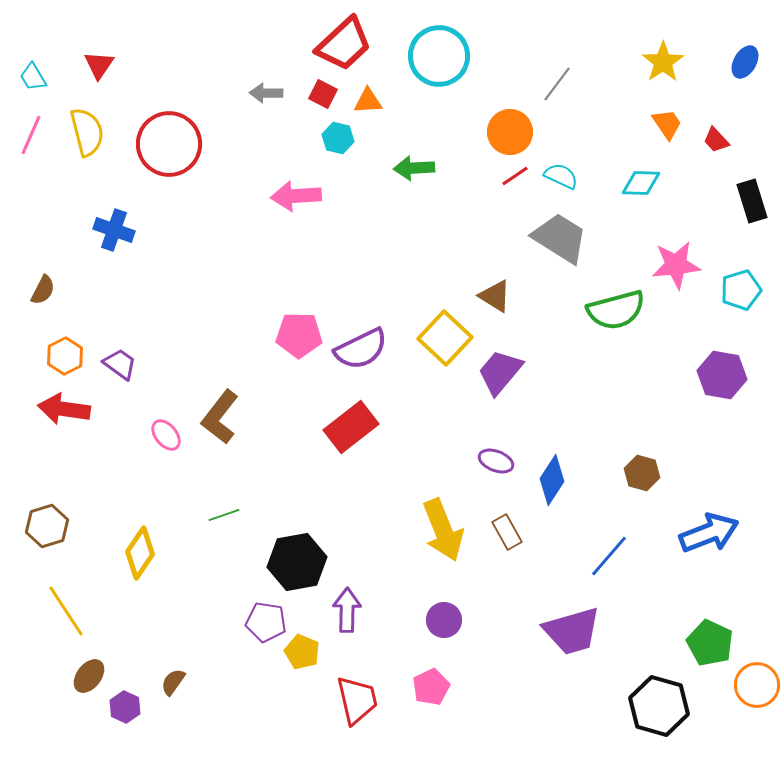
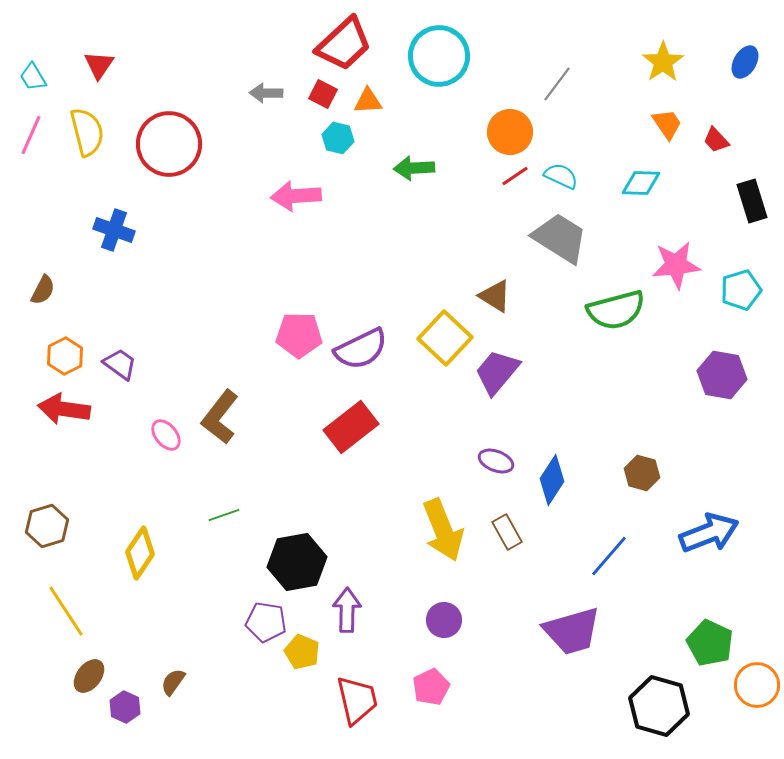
purple trapezoid at (500, 372): moved 3 px left
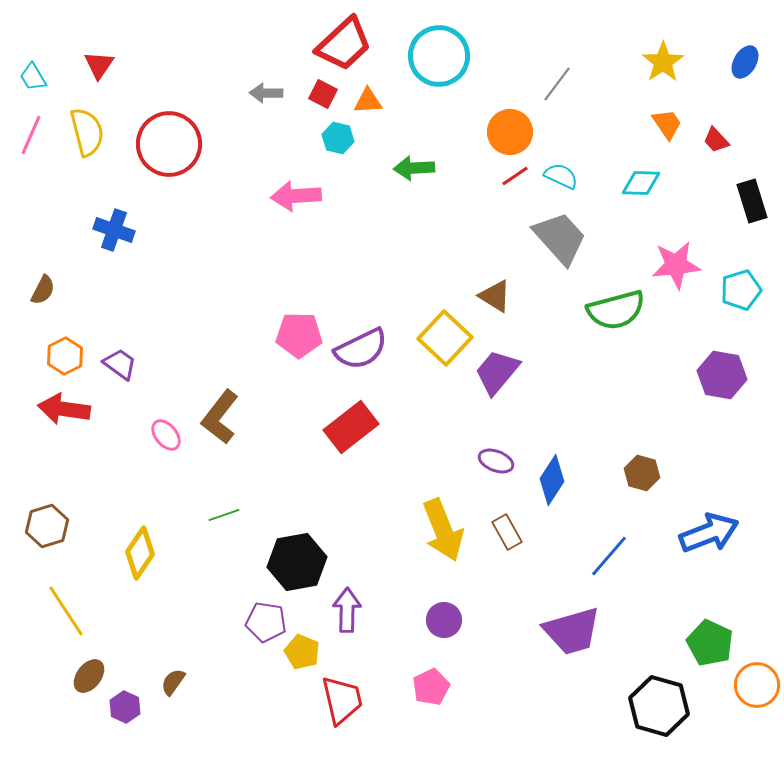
gray trapezoid at (560, 238): rotated 16 degrees clockwise
red trapezoid at (357, 700): moved 15 px left
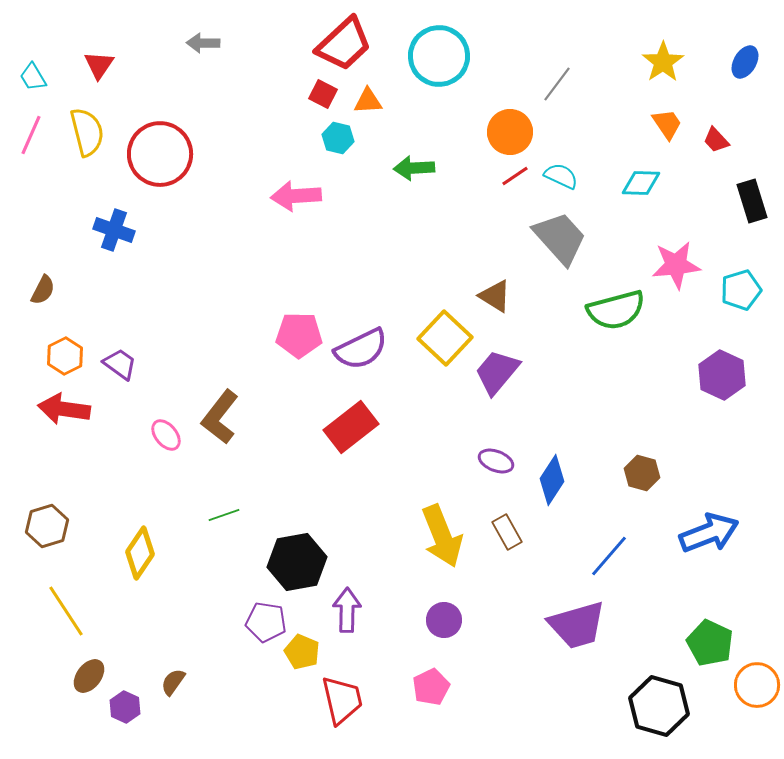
gray arrow at (266, 93): moved 63 px left, 50 px up
red circle at (169, 144): moved 9 px left, 10 px down
purple hexagon at (722, 375): rotated 15 degrees clockwise
yellow arrow at (443, 530): moved 1 px left, 6 px down
purple trapezoid at (572, 631): moved 5 px right, 6 px up
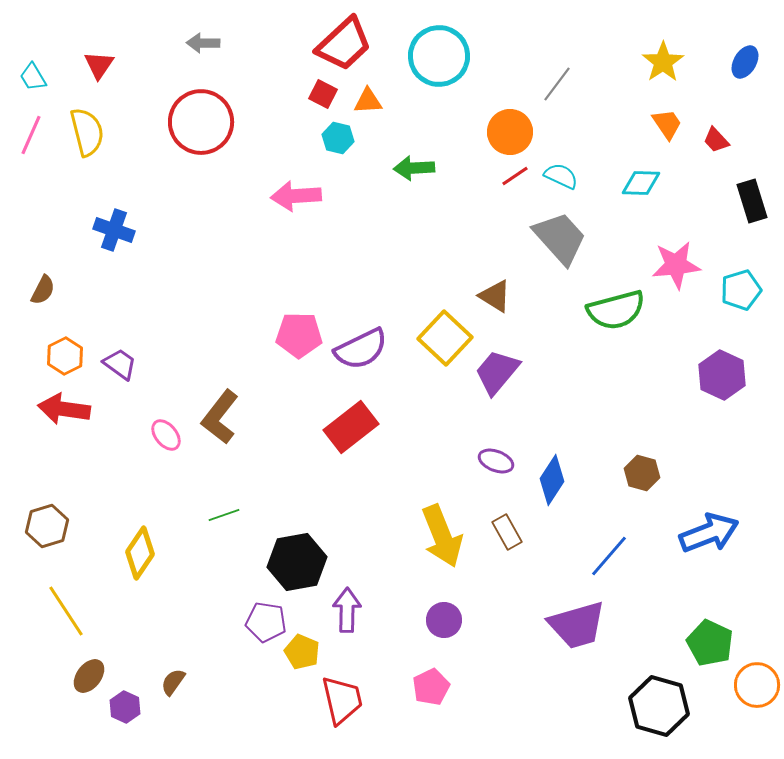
red circle at (160, 154): moved 41 px right, 32 px up
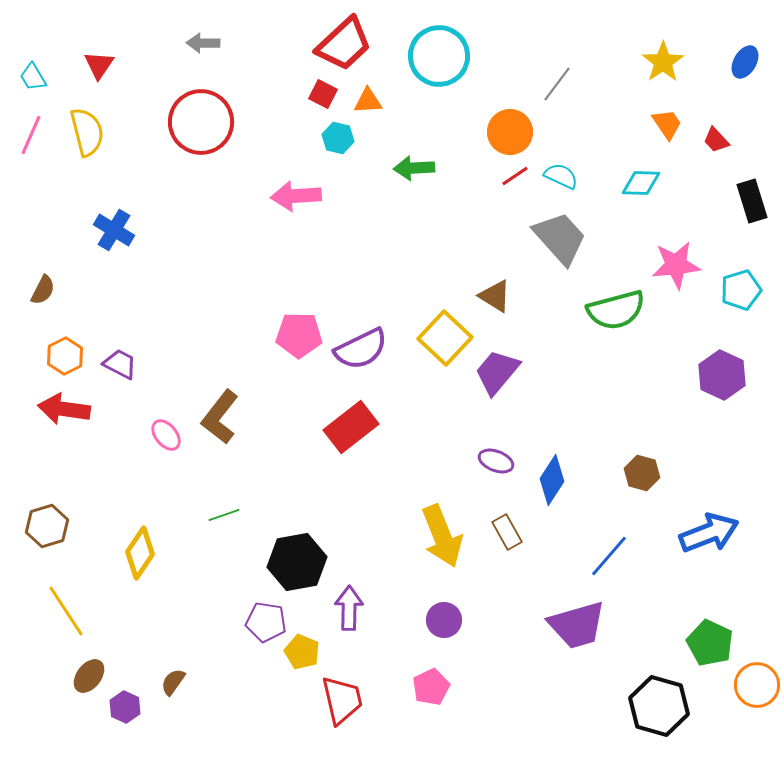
blue cross at (114, 230): rotated 12 degrees clockwise
purple trapezoid at (120, 364): rotated 9 degrees counterclockwise
purple arrow at (347, 610): moved 2 px right, 2 px up
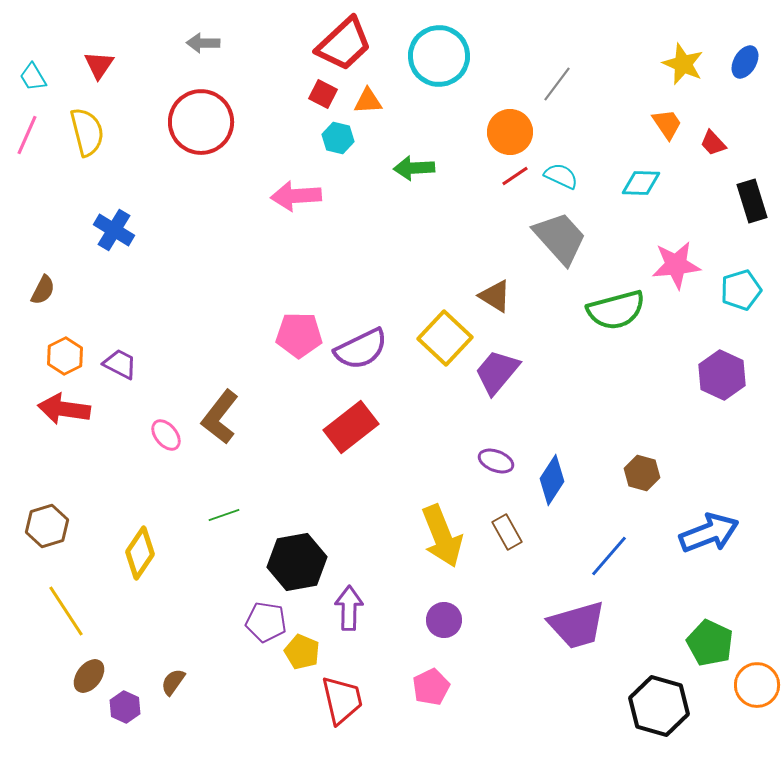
yellow star at (663, 62): moved 20 px right, 2 px down; rotated 15 degrees counterclockwise
pink line at (31, 135): moved 4 px left
red trapezoid at (716, 140): moved 3 px left, 3 px down
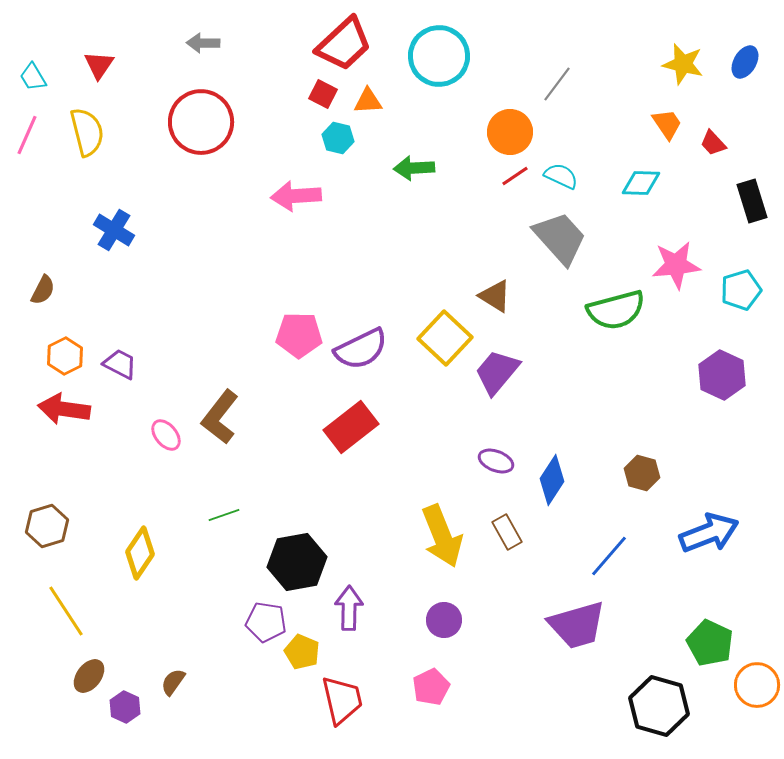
yellow star at (683, 64): rotated 9 degrees counterclockwise
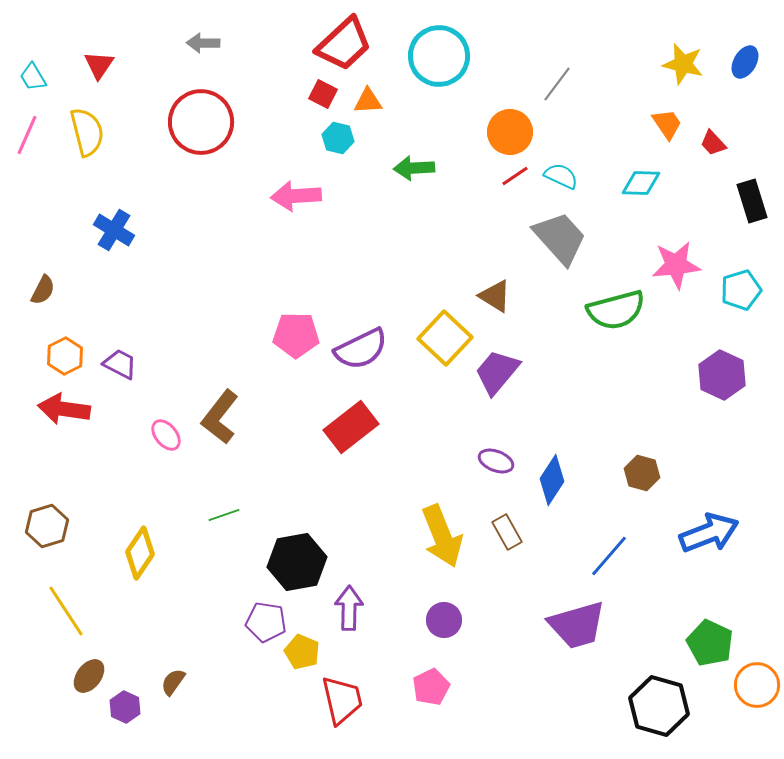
pink pentagon at (299, 335): moved 3 px left
